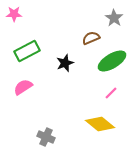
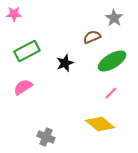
brown semicircle: moved 1 px right, 1 px up
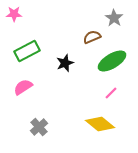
gray cross: moved 7 px left, 10 px up; rotated 24 degrees clockwise
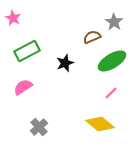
pink star: moved 1 px left, 4 px down; rotated 28 degrees clockwise
gray star: moved 4 px down
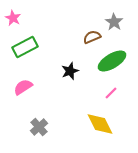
green rectangle: moved 2 px left, 4 px up
black star: moved 5 px right, 8 px down
yellow diamond: rotated 24 degrees clockwise
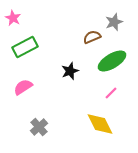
gray star: rotated 18 degrees clockwise
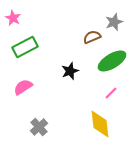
yellow diamond: rotated 20 degrees clockwise
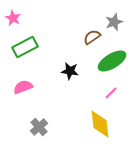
brown semicircle: rotated 12 degrees counterclockwise
black star: rotated 30 degrees clockwise
pink semicircle: rotated 12 degrees clockwise
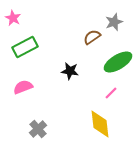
green ellipse: moved 6 px right, 1 px down
gray cross: moved 1 px left, 2 px down
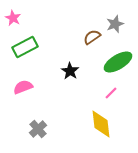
gray star: moved 1 px right, 2 px down
black star: rotated 24 degrees clockwise
yellow diamond: moved 1 px right
